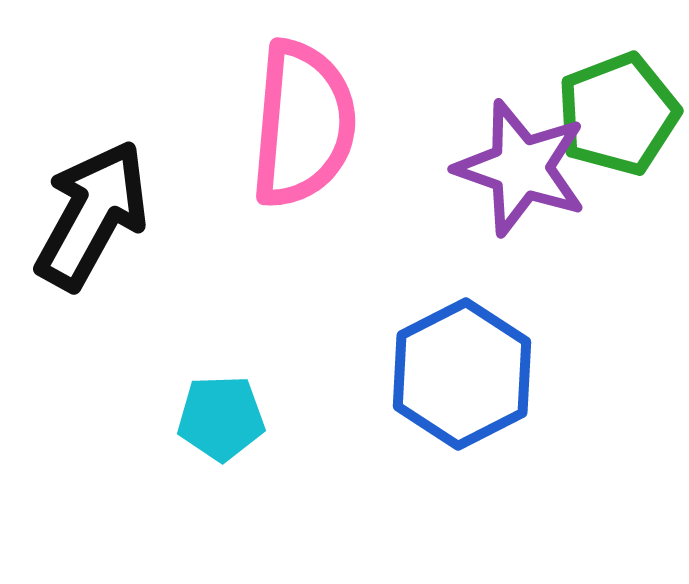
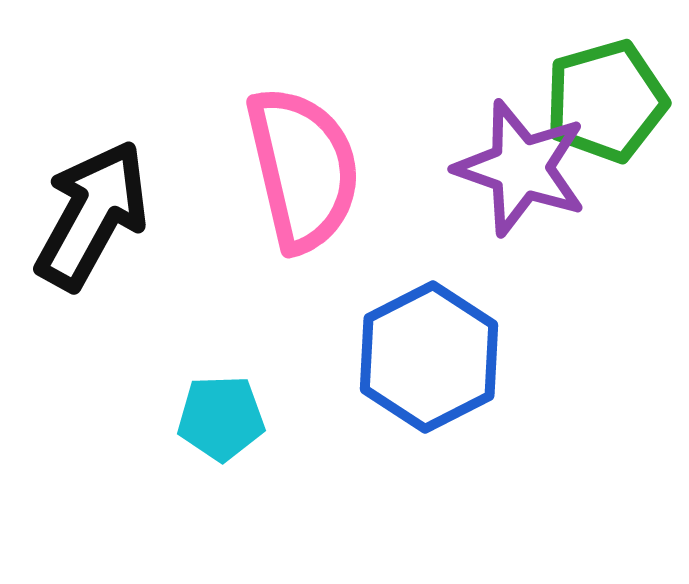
green pentagon: moved 12 px left, 13 px up; rotated 5 degrees clockwise
pink semicircle: moved 45 px down; rotated 18 degrees counterclockwise
blue hexagon: moved 33 px left, 17 px up
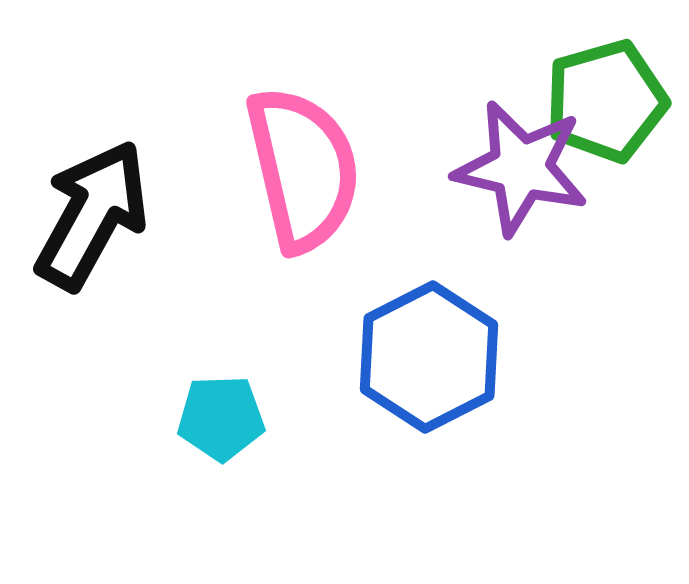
purple star: rotated 6 degrees counterclockwise
